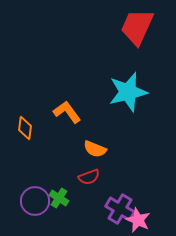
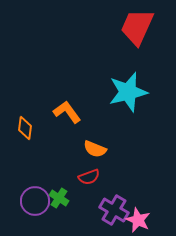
purple cross: moved 6 px left, 1 px down
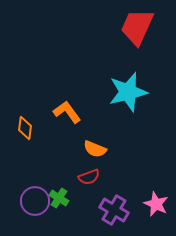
pink star: moved 18 px right, 16 px up
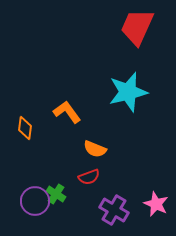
green cross: moved 3 px left, 4 px up
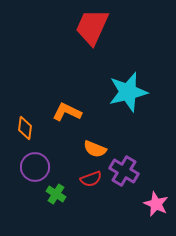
red trapezoid: moved 45 px left
orange L-shape: rotated 28 degrees counterclockwise
red semicircle: moved 2 px right, 2 px down
purple circle: moved 34 px up
purple cross: moved 10 px right, 39 px up
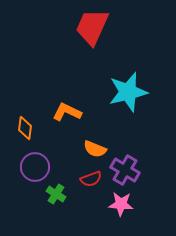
purple cross: moved 1 px right, 1 px up
pink star: moved 35 px left; rotated 20 degrees counterclockwise
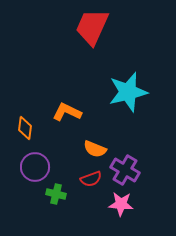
green cross: rotated 18 degrees counterclockwise
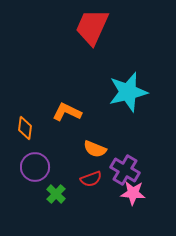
green cross: rotated 30 degrees clockwise
pink star: moved 12 px right, 11 px up
